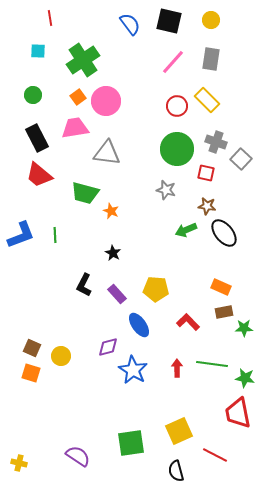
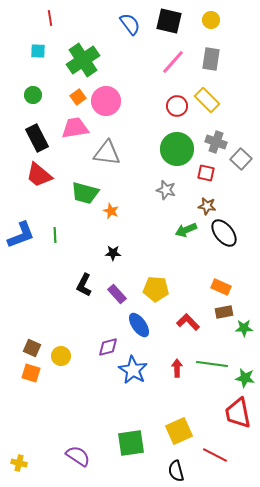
black star at (113, 253): rotated 28 degrees counterclockwise
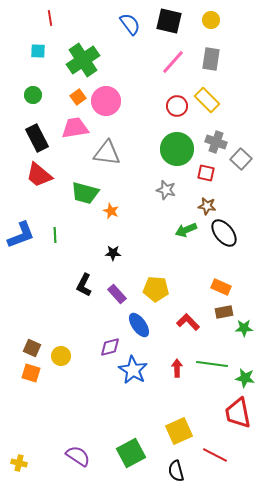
purple diamond at (108, 347): moved 2 px right
green square at (131, 443): moved 10 px down; rotated 20 degrees counterclockwise
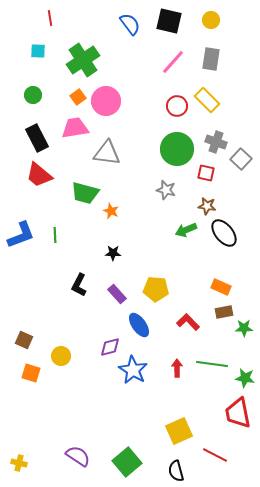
black L-shape at (84, 285): moved 5 px left
brown square at (32, 348): moved 8 px left, 8 px up
green square at (131, 453): moved 4 px left, 9 px down; rotated 12 degrees counterclockwise
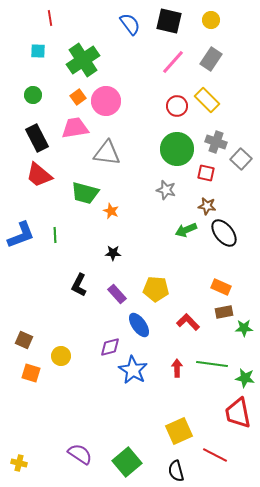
gray rectangle at (211, 59): rotated 25 degrees clockwise
purple semicircle at (78, 456): moved 2 px right, 2 px up
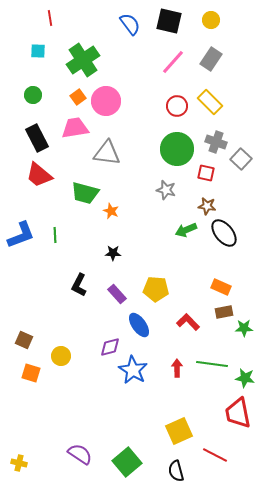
yellow rectangle at (207, 100): moved 3 px right, 2 px down
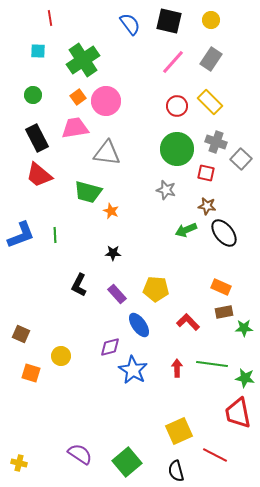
green trapezoid at (85, 193): moved 3 px right, 1 px up
brown square at (24, 340): moved 3 px left, 6 px up
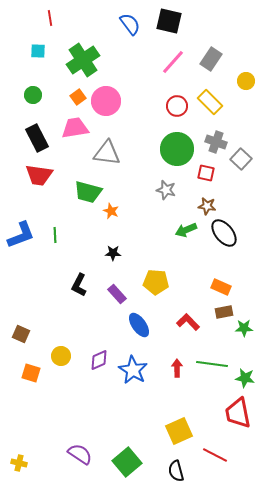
yellow circle at (211, 20): moved 35 px right, 61 px down
red trapezoid at (39, 175): rotated 32 degrees counterclockwise
yellow pentagon at (156, 289): moved 7 px up
purple diamond at (110, 347): moved 11 px left, 13 px down; rotated 10 degrees counterclockwise
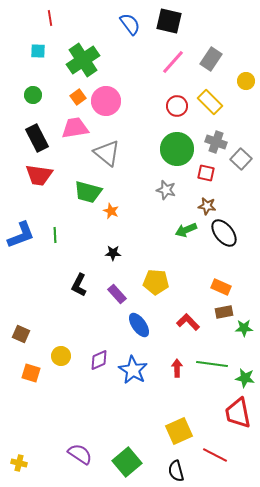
gray triangle at (107, 153): rotated 32 degrees clockwise
